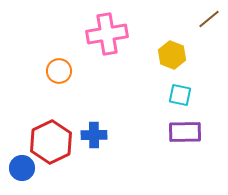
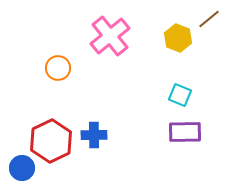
pink cross: moved 3 px right, 2 px down; rotated 30 degrees counterclockwise
yellow hexagon: moved 6 px right, 17 px up
orange circle: moved 1 px left, 3 px up
cyan square: rotated 10 degrees clockwise
red hexagon: moved 1 px up
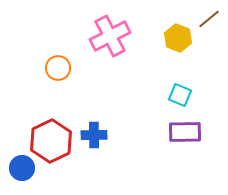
pink cross: rotated 12 degrees clockwise
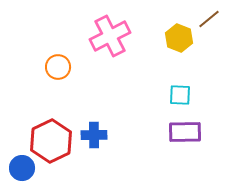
yellow hexagon: moved 1 px right
orange circle: moved 1 px up
cyan square: rotated 20 degrees counterclockwise
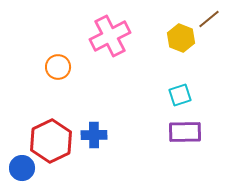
yellow hexagon: moved 2 px right
cyan square: rotated 20 degrees counterclockwise
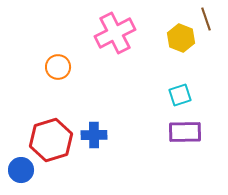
brown line: moved 3 px left; rotated 70 degrees counterclockwise
pink cross: moved 5 px right, 3 px up
red hexagon: moved 1 px up; rotated 9 degrees clockwise
blue circle: moved 1 px left, 2 px down
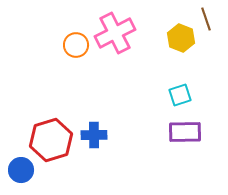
orange circle: moved 18 px right, 22 px up
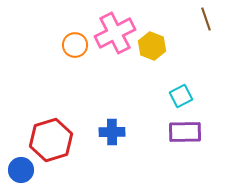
yellow hexagon: moved 29 px left, 8 px down
orange circle: moved 1 px left
cyan square: moved 1 px right, 1 px down; rotated 10 degrees counterclockwise
blue cross: moved 18 px right, 3 px up
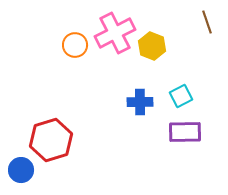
brown line: moved 1 px right, 3 px down
blue cross: moved 28 px right, 30 px up
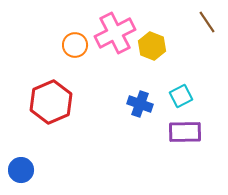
brown line: rotated 15 degrees counterclockwise
blue cross: moved 2 px down; rotated 20 degrees clockwise
red hexagon: moved 38 px up; rotated 6 degrees counterclockwise
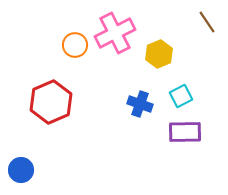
yellow hexagon: moved 7 px right, 8 px down; rotated 16 degrees clockwise
